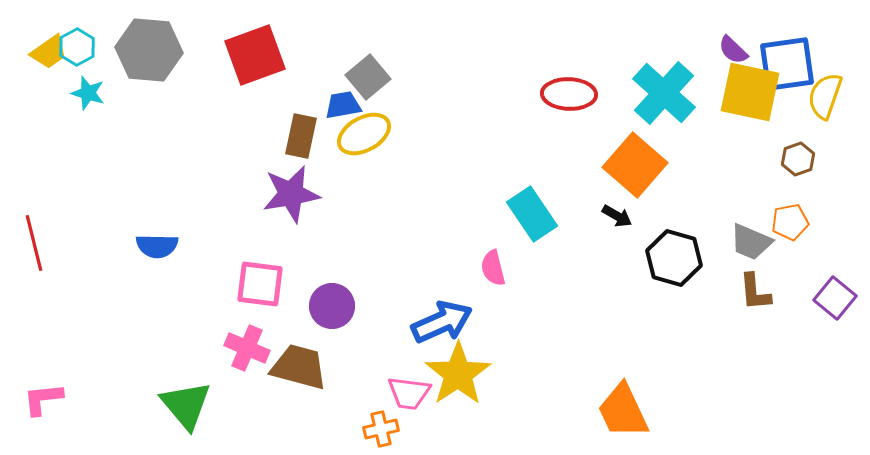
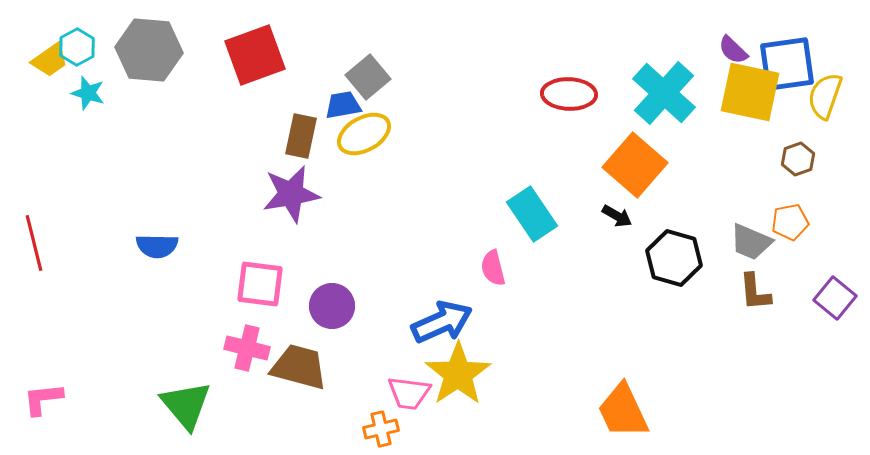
yellow trapezoid: moved 1 px right, 8 px down
pink cross: rotated 9 degrees counterclockwise
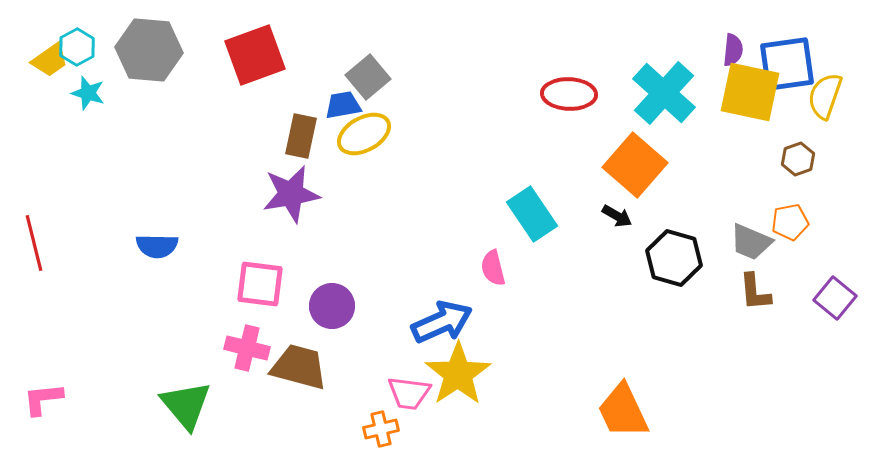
purple semicircle: rotated 128 degrees counterclockwise
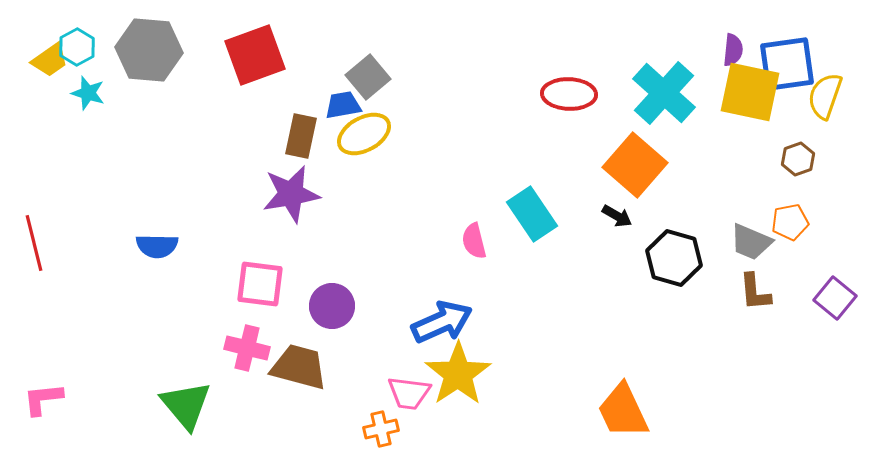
pink semicircle: moved 19 px left, 27 px up
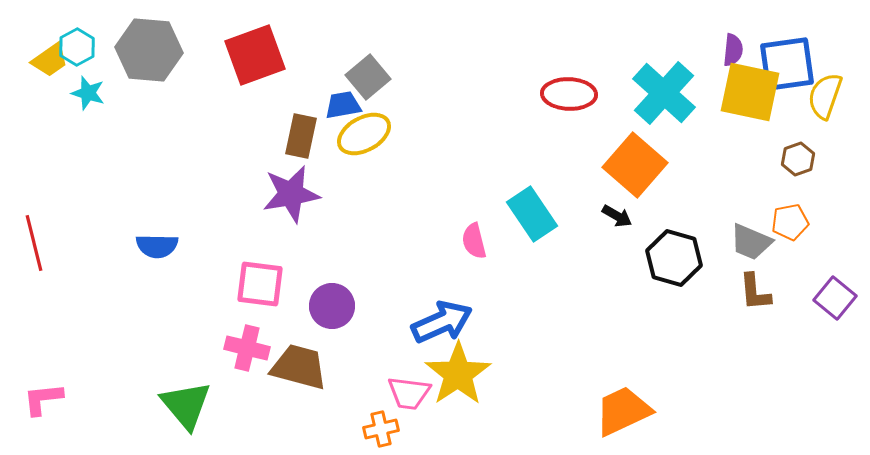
orange trapezoid: rotated 90 degrees clockwise
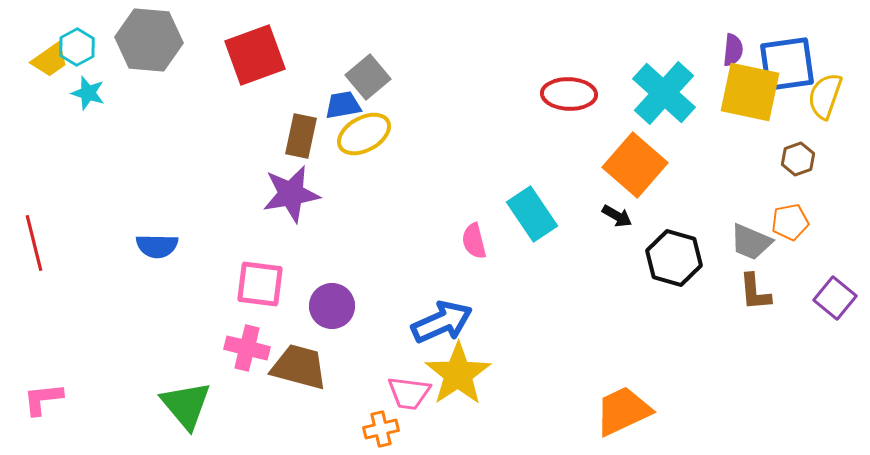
gray hexagon: moved 10 px up
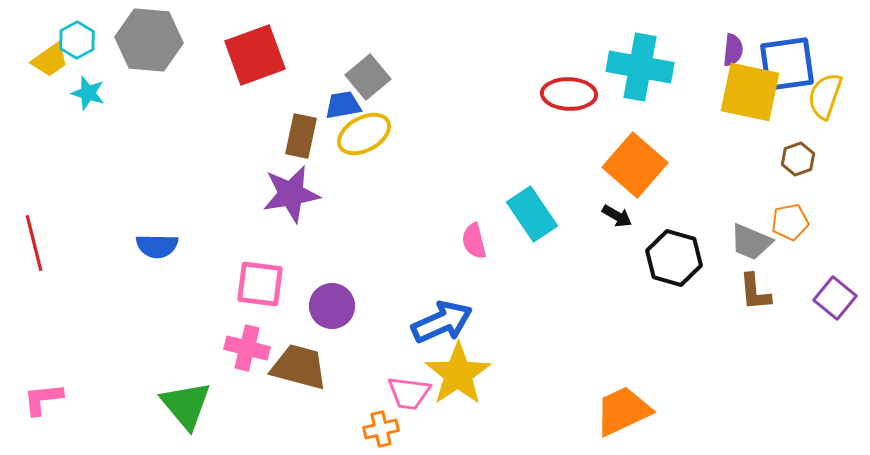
cyan hexagon: moved 7 px up
cyan cross: moved 24 px left, 26 px up; rotated 32 degrees counterclockwise
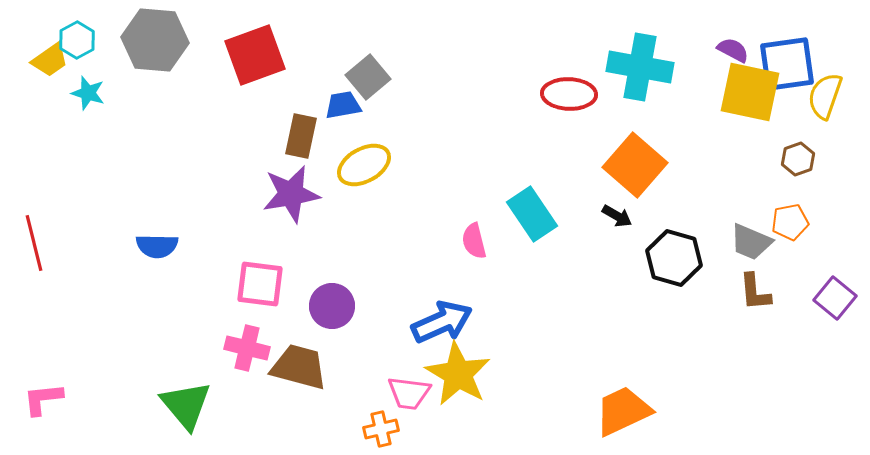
gray hexagon: moved 6 px right
purple semicircle: rotated 68 degrees counterclockwise
yellow ellipse: moved 31 px down
yellow star: rotated 8 degrees counterclockwise
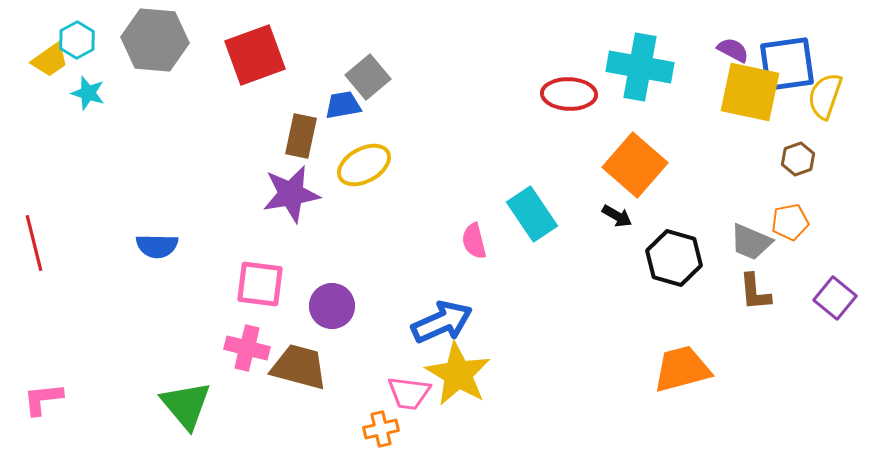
orange trapezoid: moved 59 px right, 42 px up; rotated 10 degrees clockwise
